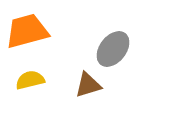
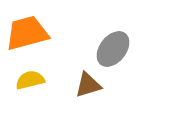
orange trapezoid: moved 2 px down
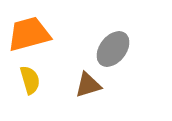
orange trapezoid: moved 2 px right, 1 px down
yellow semicircle: rotated 88 degrees clockwise
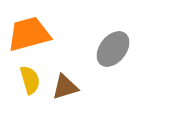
brown triangle: moved 23 px left, 2 px down
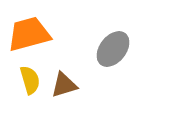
brown triangle: moved 1 px left, 2 px up
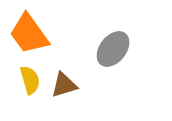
orange trapezoid: rotated 111 degrees counterclockwise
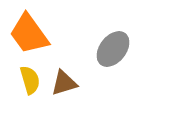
brown triangle: moved 2 px up
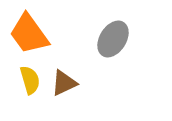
gray ellipse: moved 10 px up; rotated 6 degrees counterclockwise
brown triangle: rotated 8 degrees counterclockwise
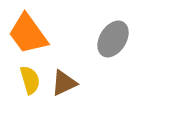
orange trapezoid: moved 1 px left
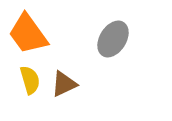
brown triangle: moved 1 px down
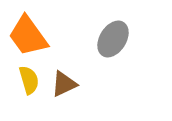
orange trapezoid: moved 2 px down
yellow semicircle: moved 1 px left
